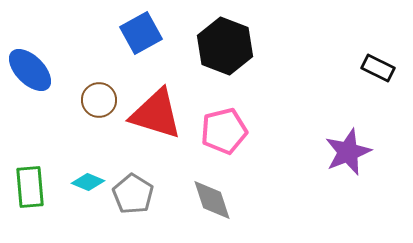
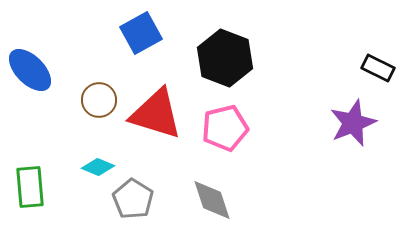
black hexagon: moved 12 px down
pink pentagon: moved 1 px right, 3 px up
purple star: moved 5 px right, 29 px up
cyan diamond: moved 10 px right, 15 px up
gray pentagon: moved 5 px down
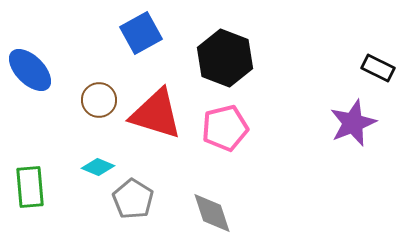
gray diamond: moved 13 px down
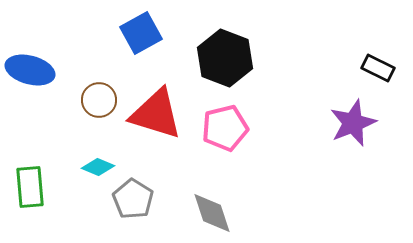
blue ellipse: rotated 30 degrees counterclockwise
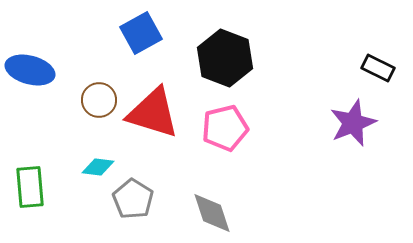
red triangle: moved 3 px left, 1 px up
cyan diamond: rotated 16 degrees counterclockwise
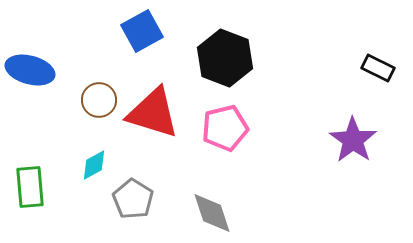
blue square: moved 1 px right, 2 px up
purple star: moved 17 px down; rotated 15 degrees counterclockwise
cyan diamond: moved 4 px left, 2 px up; rotated 36 degrees counterclockwise
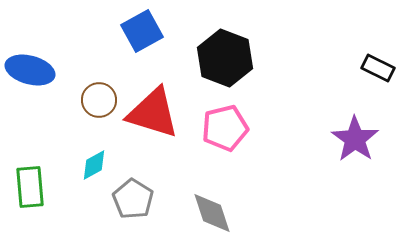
purple star: moved 2 px right, 1 px up
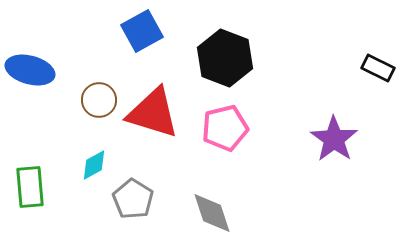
purple star: moved 21 px left
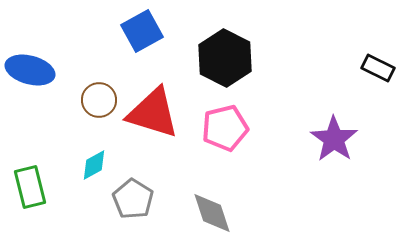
black hexagon: rotated 6 degrees clockwise
green rectangle: rotated 9 degrees counterclockwise
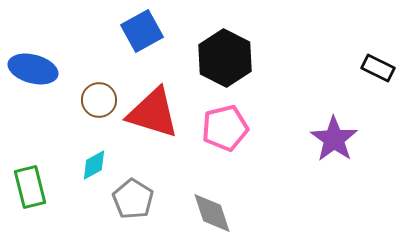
blue ellipse: moved 3 px right, 1 px up
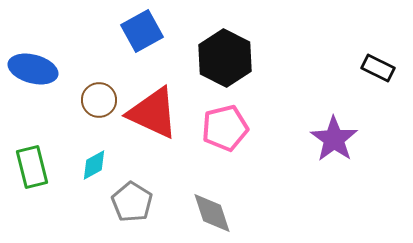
red triangle: rotated 8 degrees clockwise
green rectangle: moved 2 px right, 20 px up
gray pentagon: moved 1 px left, 3 px down
